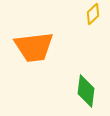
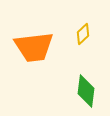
yellow diamond: moved 10 px left, 20 px down
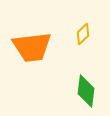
orange trapezoid: moved 2 px left
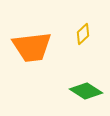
green diamond: rotated 64 degrees counterclockwise
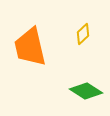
orange trapezoid: moved 2 px left; rotated 84 degrees clockwise
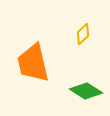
orange trapezoid: moved 3 px right, 16 px down
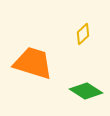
orange trapezoid: rotated 120 degrees clockwise
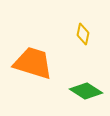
yellow diamond: rotated 35 degrees counterclockwise
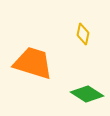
green diamond: moved 1 px right, 3 px down
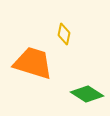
yellow diamond: moved 19 px left
